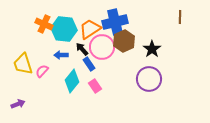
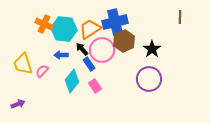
pink circle: moved 3 px down
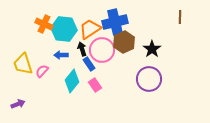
brown hexagon: moved 1 px down
black arrow: rotated 24 degrees clockwise
pink rectangle: moved 1 px up
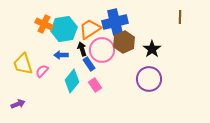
cyan hexagon: rotated 15 degrees counterclockwise
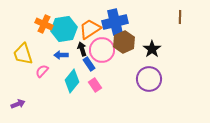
yellow trapezoid: moved 10 px up
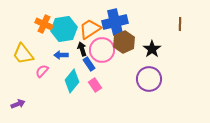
brown line: moved 7 px down
yellow trapezoid: rotated 20 degrees counterclockwise
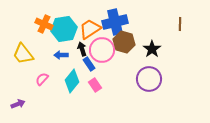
brown hexagon: rotated 20 degrees counterclockwise
pink semicircle: moved 8 px down
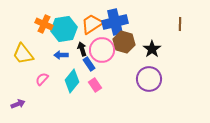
orange trapezoid: moved 2 px right, 5 px up
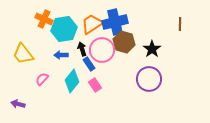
orange cross: moved 5 px up
purple arrow: rotated 144 degrees counterclockwise
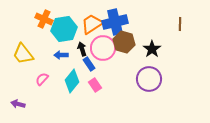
pink circle: moved 1 px right, 2 px up
